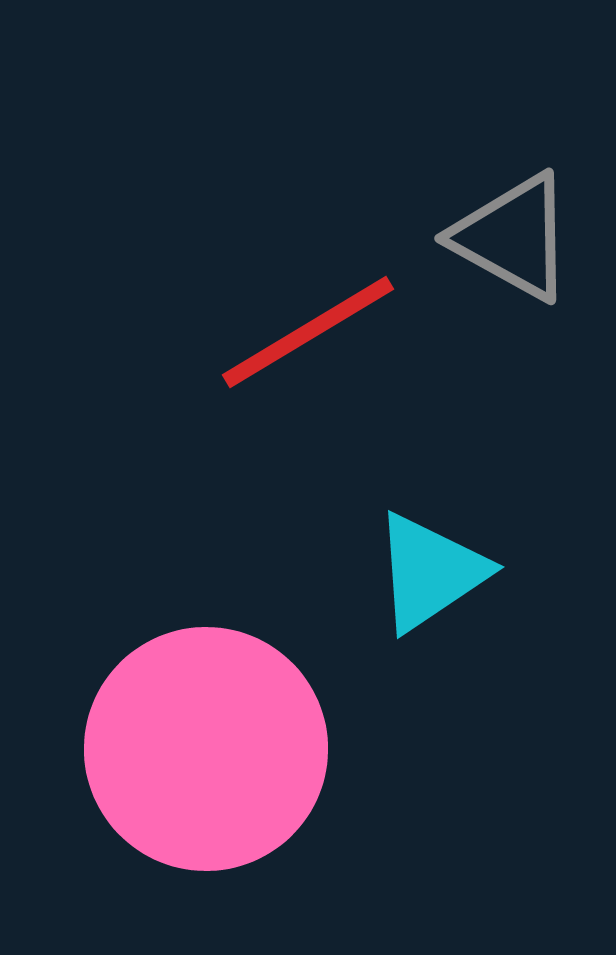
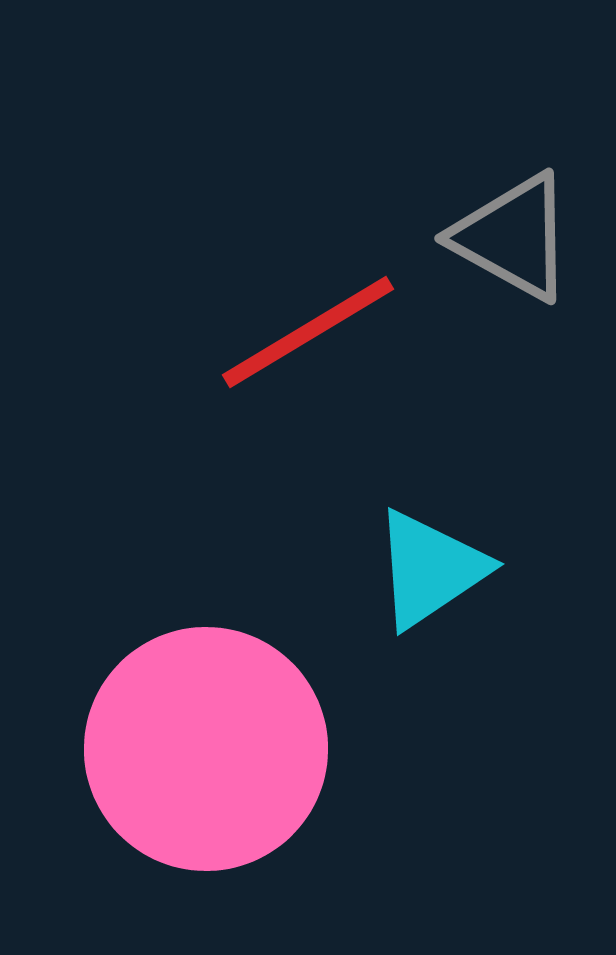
cyan triangle: moved 3 px up
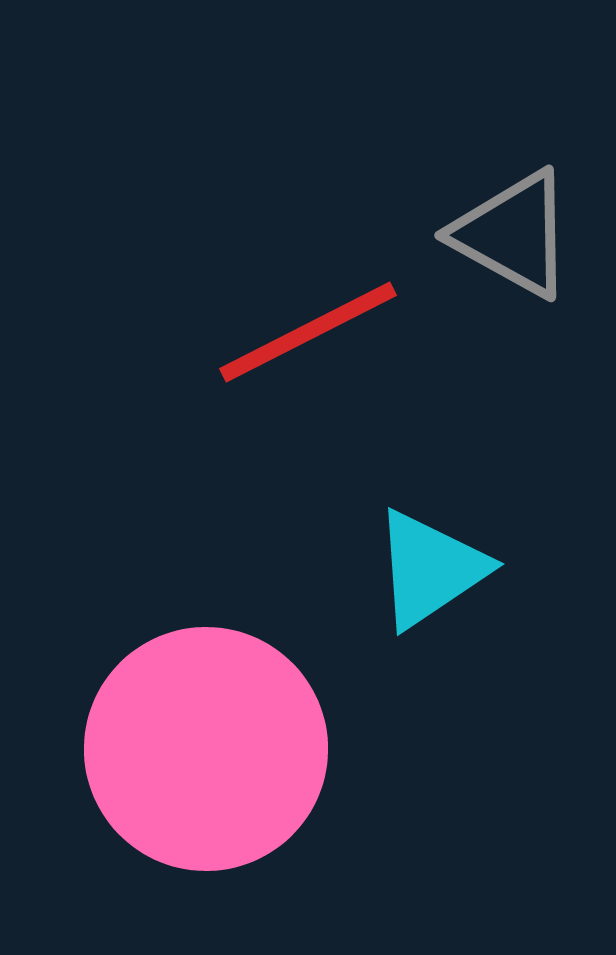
gray triangle: moved 3 px up
red line: rotated 4 degrees clockwise
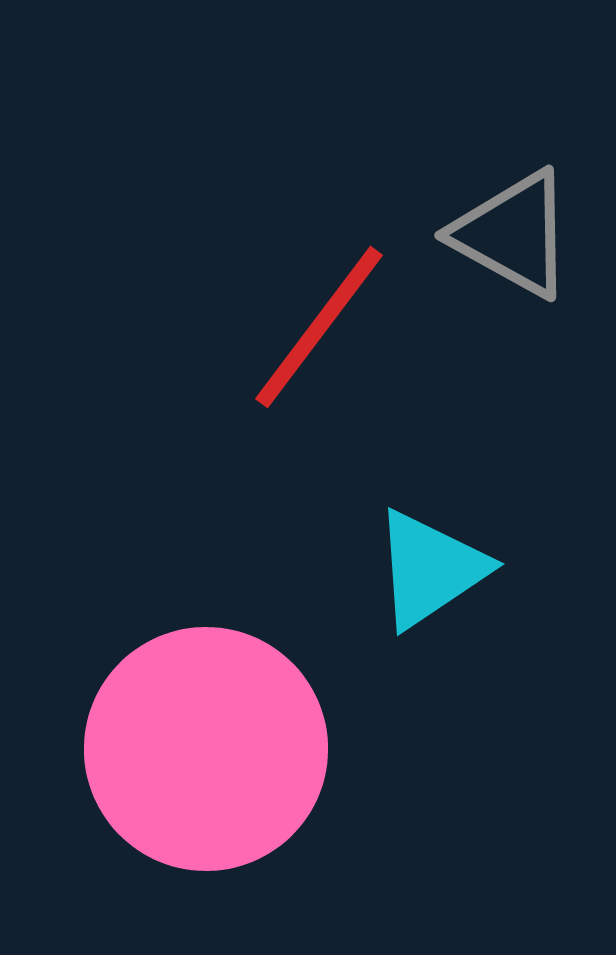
red line: moved 11 px right, 5 px up; rotated 26 degrees counterclockwise
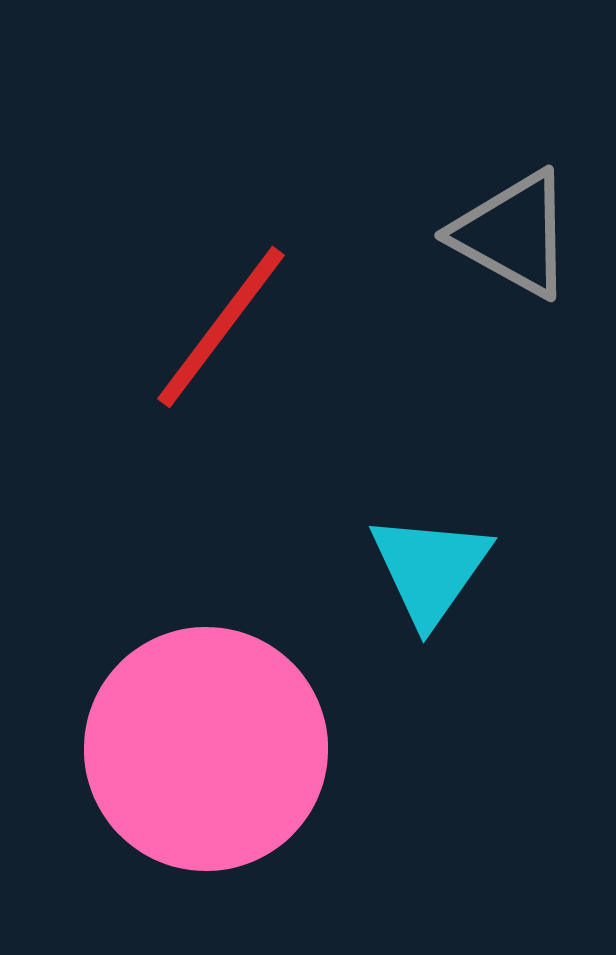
red line: moved 98 px left
cyan triangle: rotated 21 degrees counterclockwise
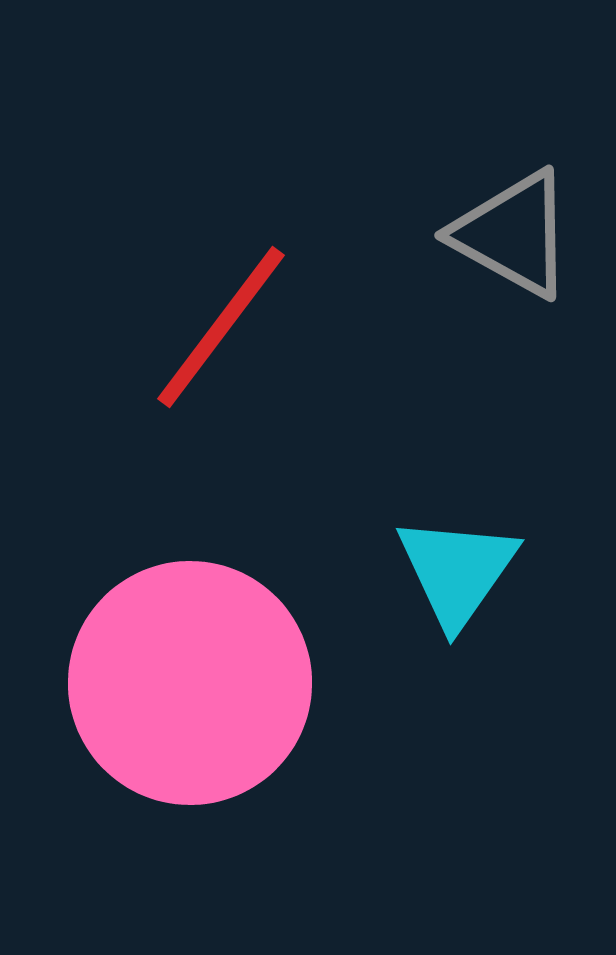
cyan triangle: moved 27 px right, 2 px down
pink circle: moved 16 px left, 66 px up
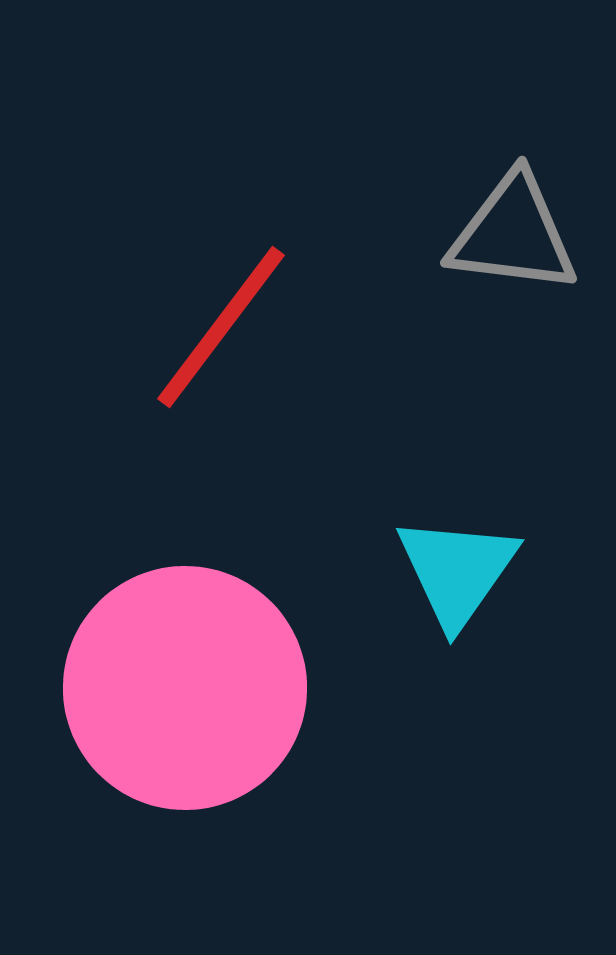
gray triangle: rotated 22 degrees counterclockwise
pink circle: moved 5 px left, 5 px down
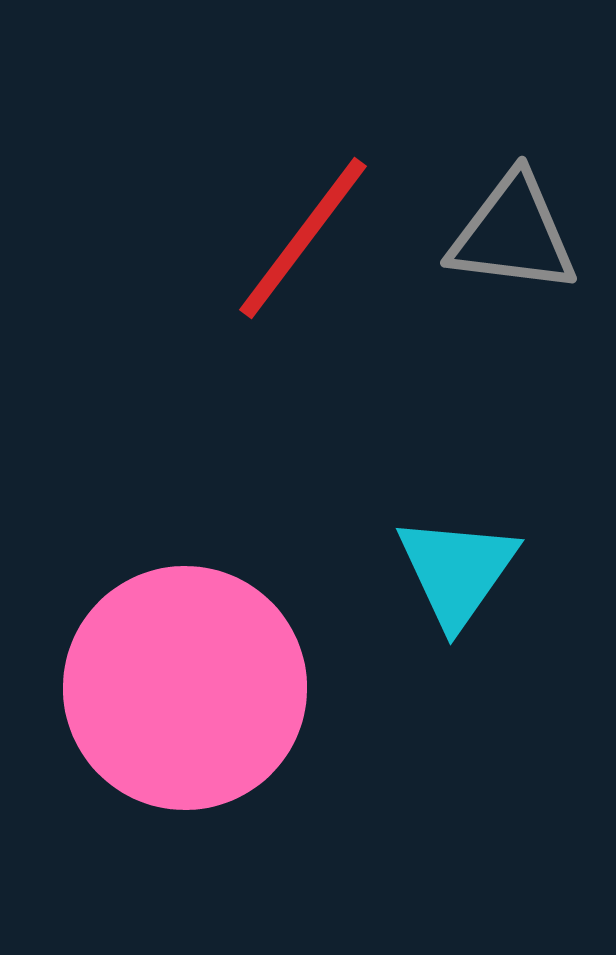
red line: moved 82 px right, 89 px up
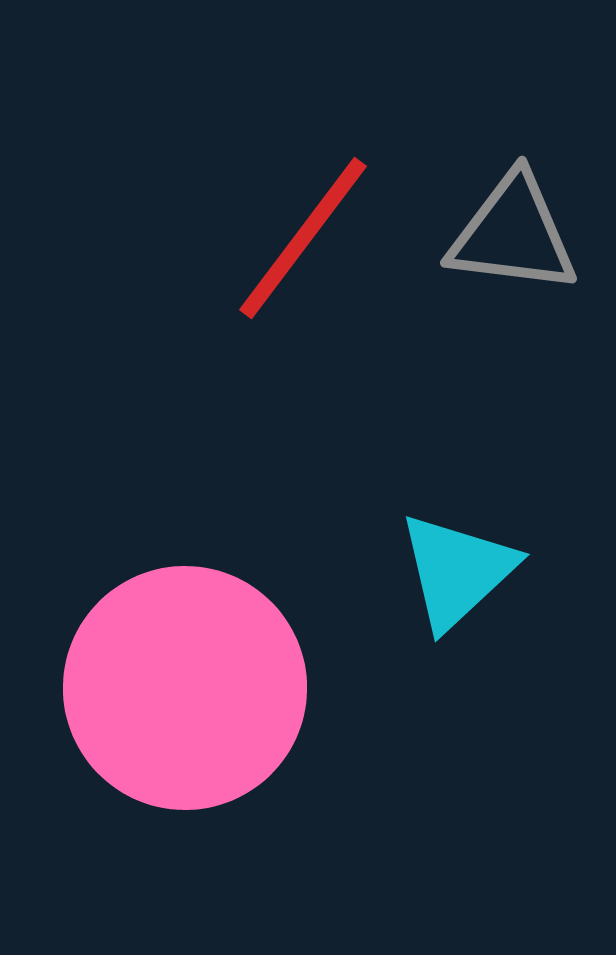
cyan triangle: rotated 12 degrees clockwise
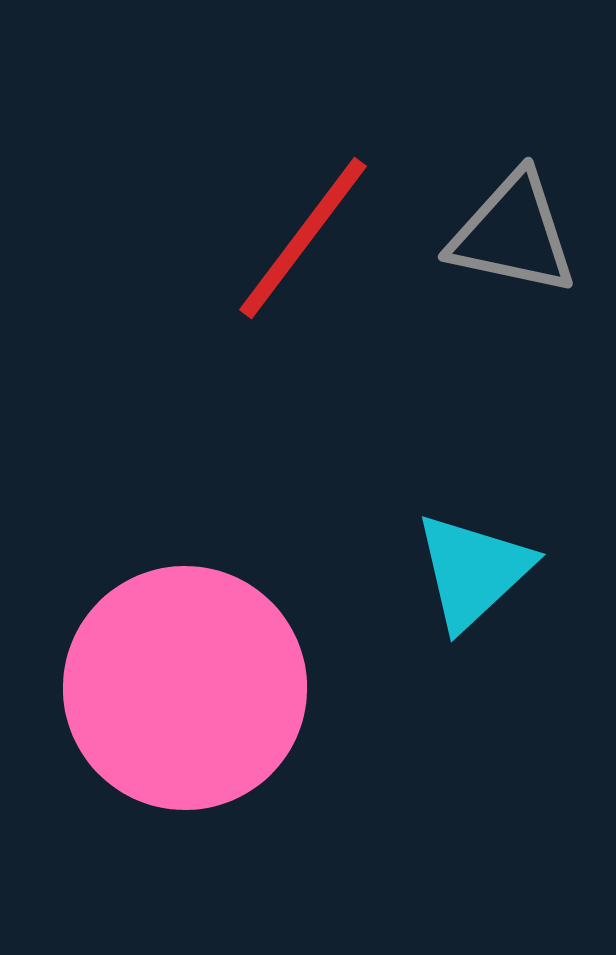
gray triangle: rotated 5 degrees clockwise
cyan triangle: moved 16 px right
